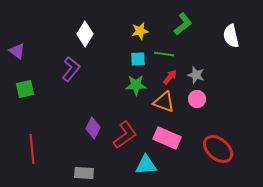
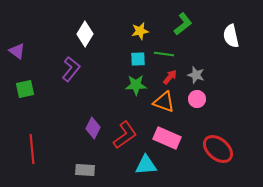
gray rectangle: moved 1 px right, 3 px up
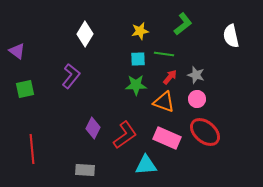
purple L-shape: moved 7 px down
red ellipse: moved 13 px left, 17 px up
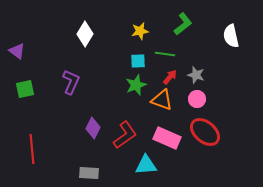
green line: moved 1 px right
cyan square: moved 2 px down
purple L-shape: moved 6 px down; rotated 15 degrees counterclockwise
green star: rotated 20 degrees counterclockwise
orange triangle: moved 2 px left, 2 px up
gray rectangle: moved 4 px right, 3 px down
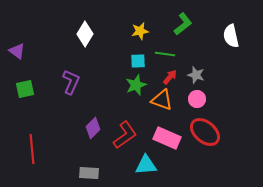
purple diamond: rotated 20 degrees clockwise
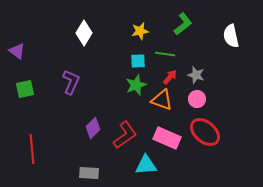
white diamond: moved 1 px left, 1 px up
